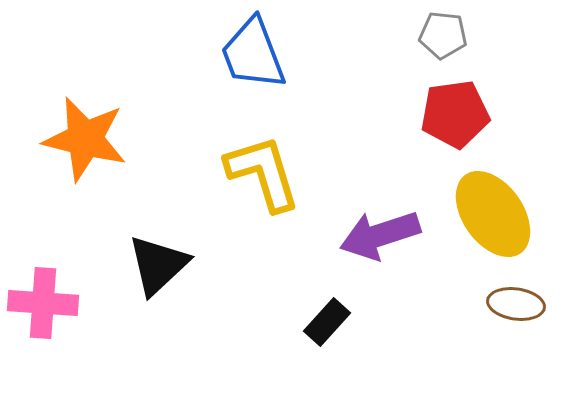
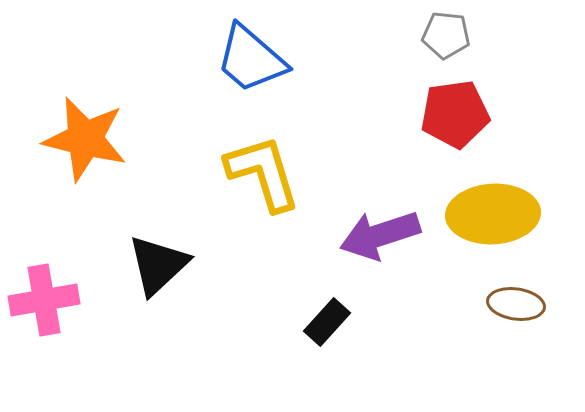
gray pentagon: moved 3 px right
blue trapezoid: moved 2 px left, 5 px down; rotated 28 degrees counterclockwise
yellow ellipse: rotated 58 degrees counterclockwise
pink cross: moved 1 px right, 3 px up; rotated 14 degrees counterclockwise
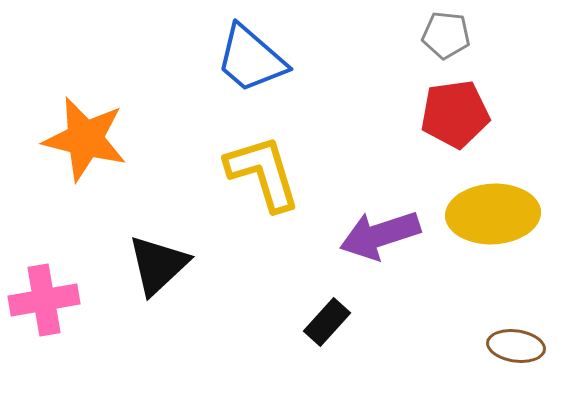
brown ellipse: moved 42 px down
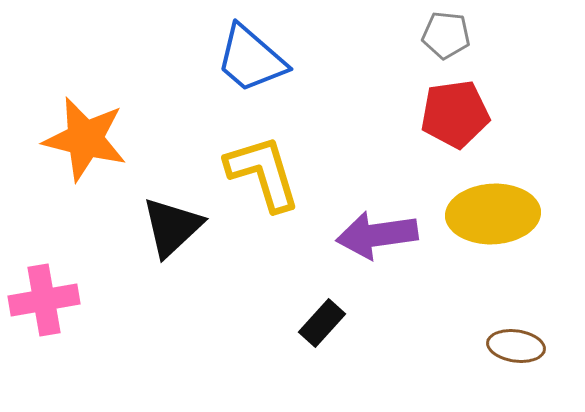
purple arrow: moved 3 px left; rotated 10 degrees clockwise
black triangle: moved 14 px right, 38 px up
black rectangle: moved 5 px left, 1 px down
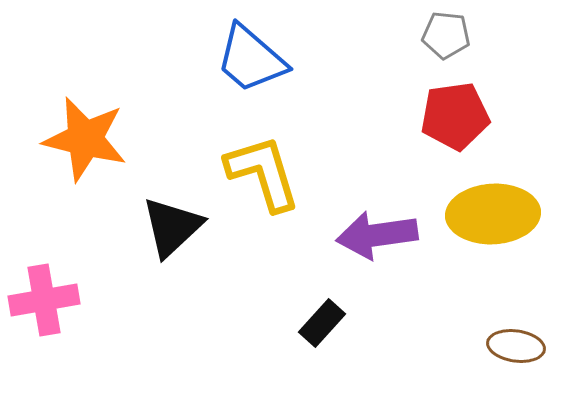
red pentagon: moved 2 px down
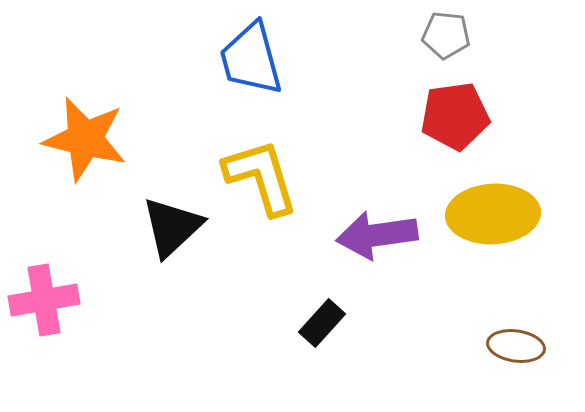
blue trapezoid: rotated 34 degrees clockwise
yellow L-shape: moved 2 px left, 4 px down
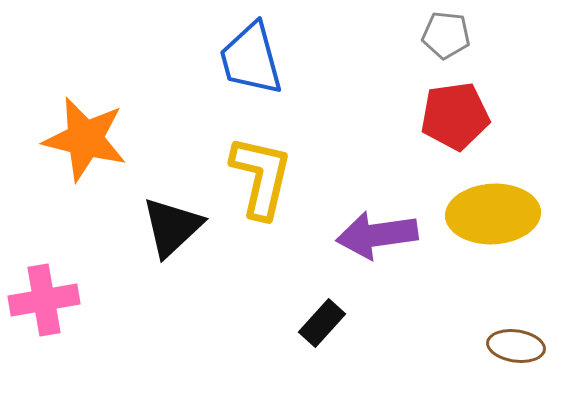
yellow L-shape: rotated 30 degrees clockwise
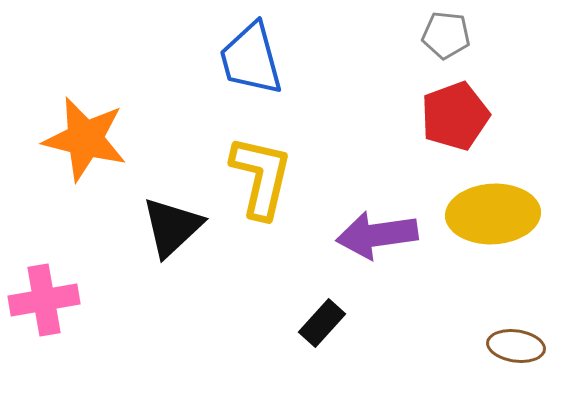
red pentagon: rotated 12 degrees counterclockwise
